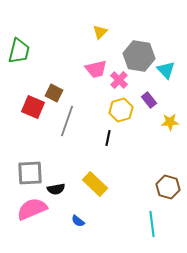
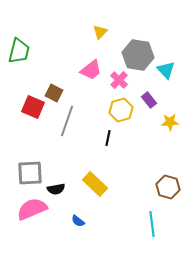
gray hexagon: moved 1 px left, 1 px up
pink trapezoid: moved 5 px left, 1 px down; rotated 25 degrees counterclockwise
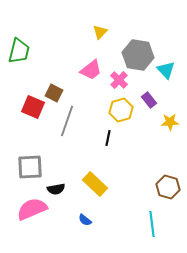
gray square: moved 6 px up
blue semicircle: moved 7 px right, 1 px up
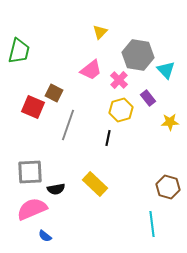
purple rectangle: moved 1 px left, 2 px up
gray line: moved 1 px right, 4 px down
gray square: moved 5 px down
blue semicircle: moved 40 px left, 16 px down
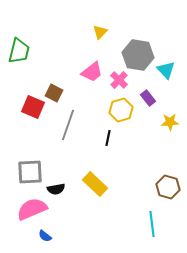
pink trapezoid: moved 1 px right, 2 px down
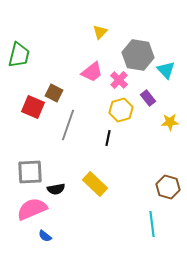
green trapezoid: moved 4 px down
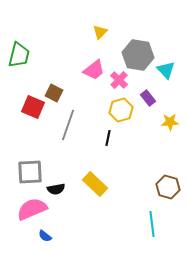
pink trapezoid: moved 2 px right, 2 px up
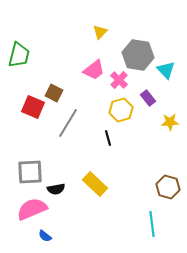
gray line: moved 2 px up; rotated 12 degrees clockwise
black line: rotated 28 degrees counterclockwise
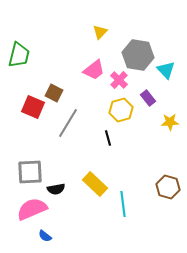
cyan line: moved 29 px left, 20 px up
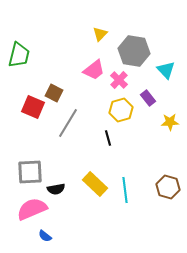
yellow triangle: moved 2 px down
gray hexagon: moved 4 px left, 4 px up
cyan line: moved 2 px right, 14 px up
